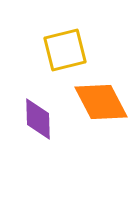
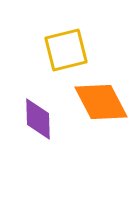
yellow square: moved 1 px right
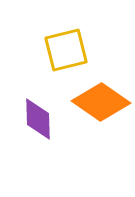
orange diamond: rotated 28 degrees counterclockwise
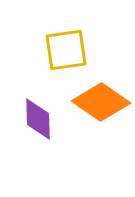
yellow square: rotated 6 degrees clockwise
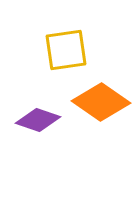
purple diamond: moved 1 px down; rotated 69 degrees counterclockwise
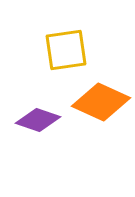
orange diamond: rotated 10 degrees counterclockwise
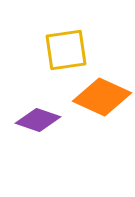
orange diamond: moved 1 px right, 5 px up
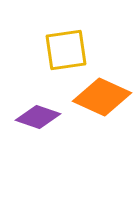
purple diamond: moved 3 px up
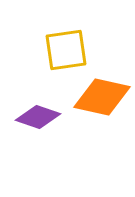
orange diamond: rotated 12 degrees counterclockwise
